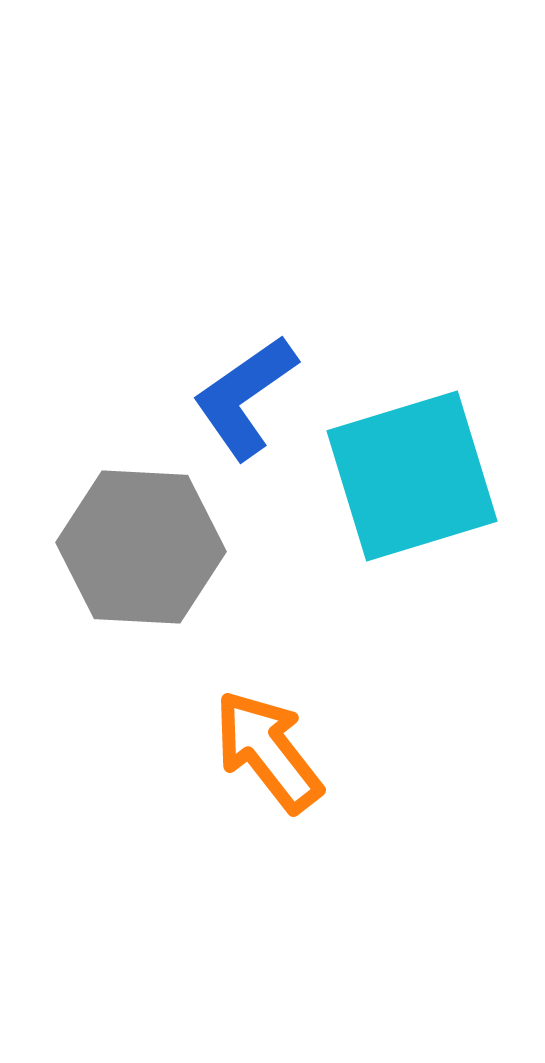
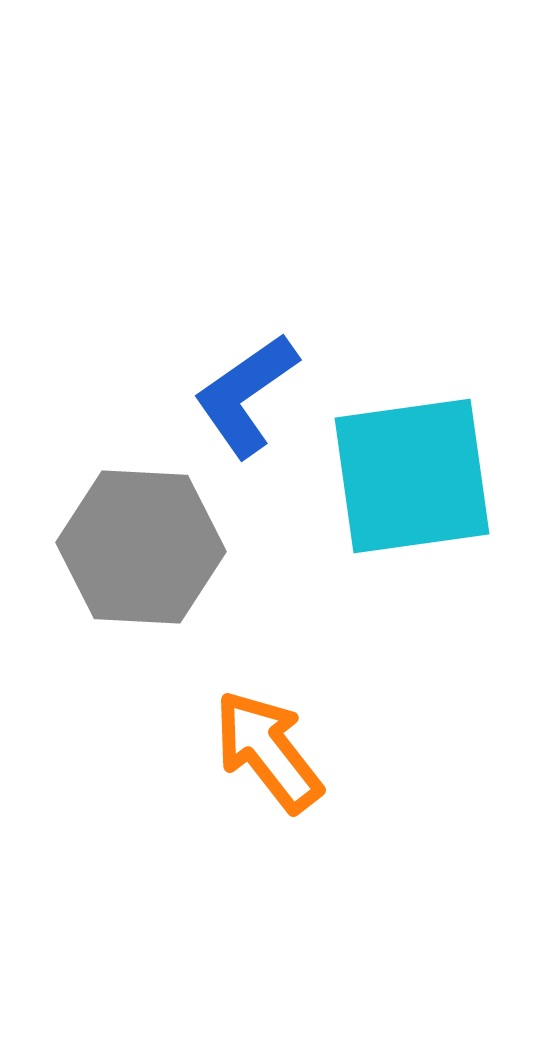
blue L-shape: moved 1 px right, 2 px up
cyan square: rotated 9 degrees clockwise
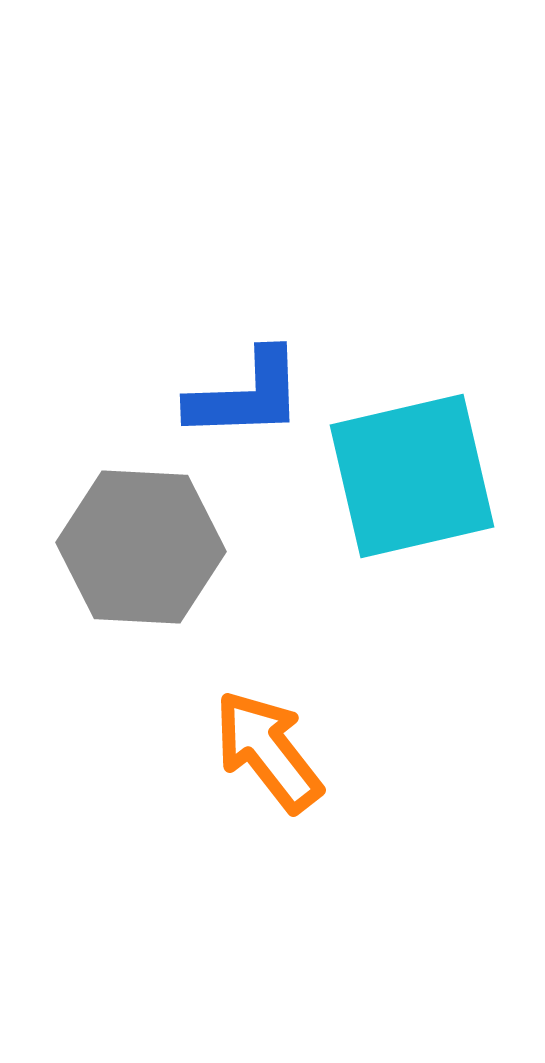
blue L-shape: rotated 147 degrees counterclockwise
cyan square: rotated 5 degrees counterclockwise
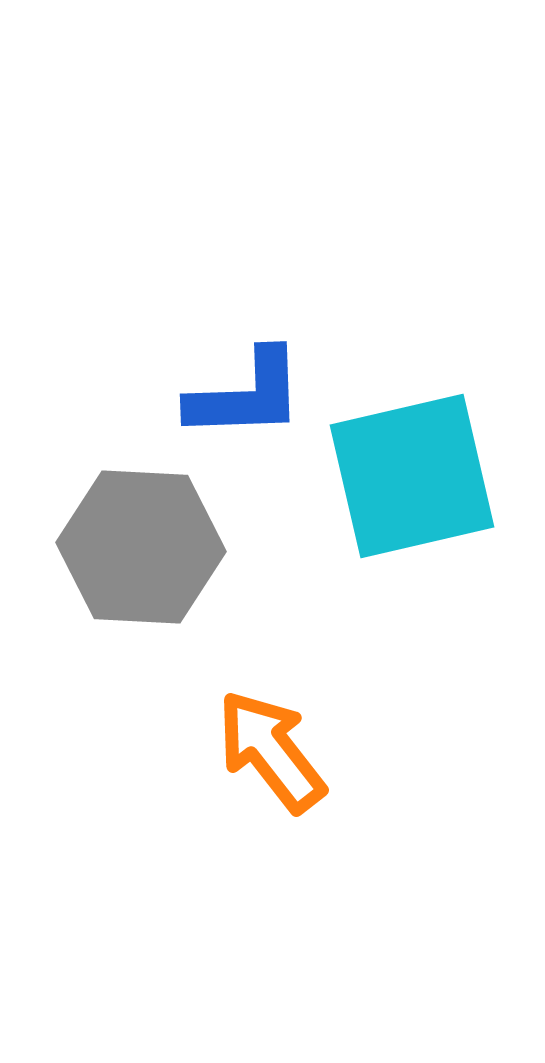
orange arrow: moved 3 px right
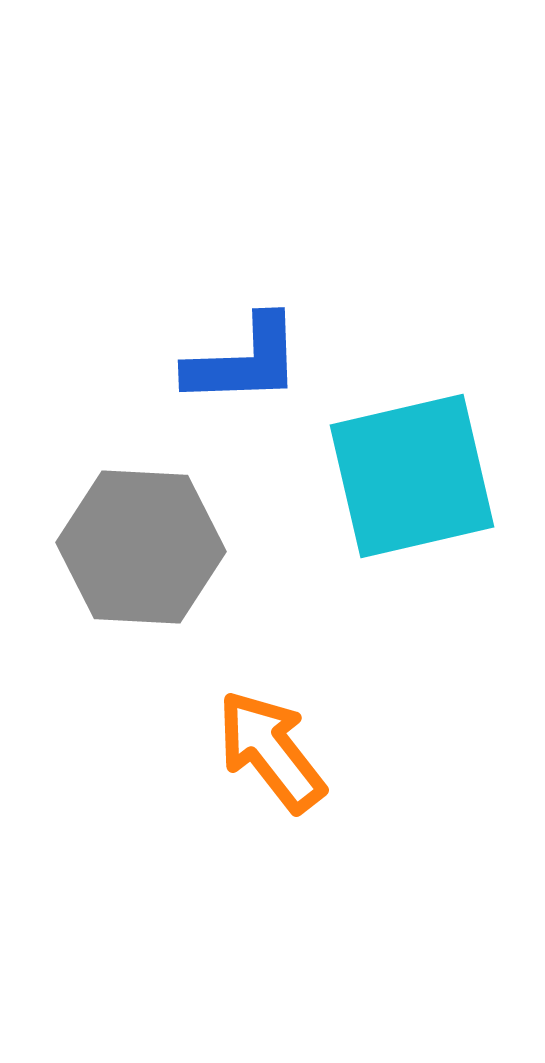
blue L-shape: moved 2 px left, 34 px up
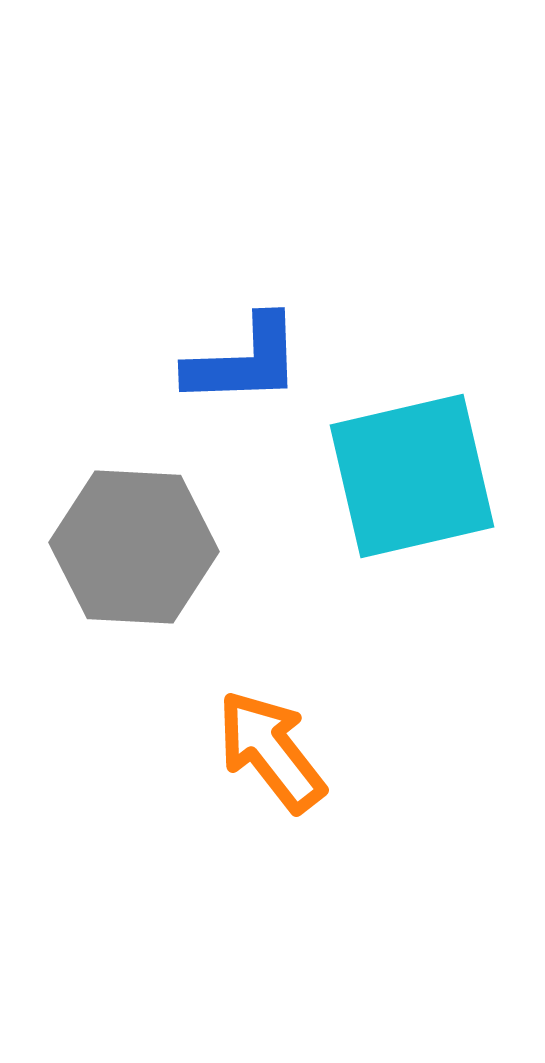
gray hexagon: moved 7 px left
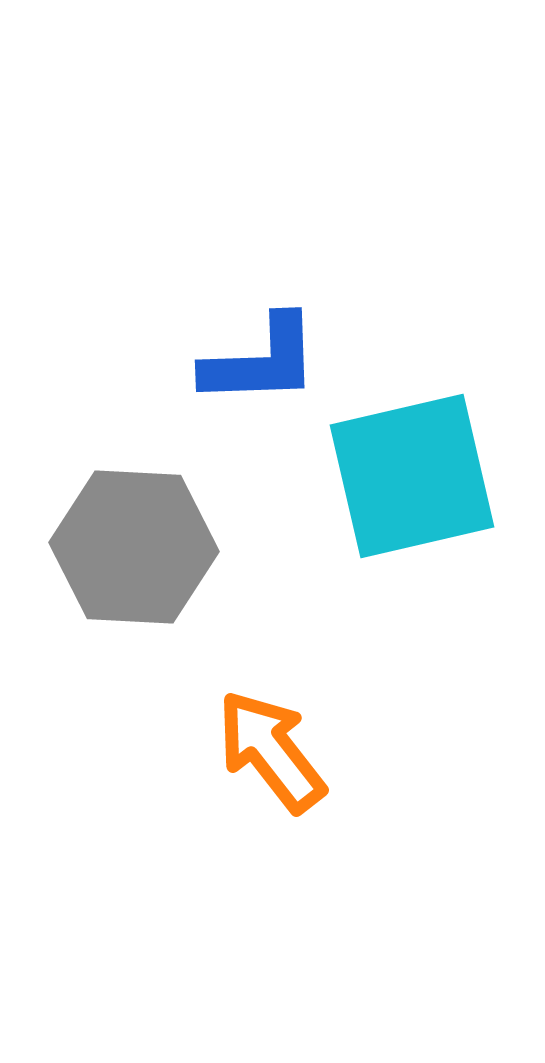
blue L-shape: moved 17 px right
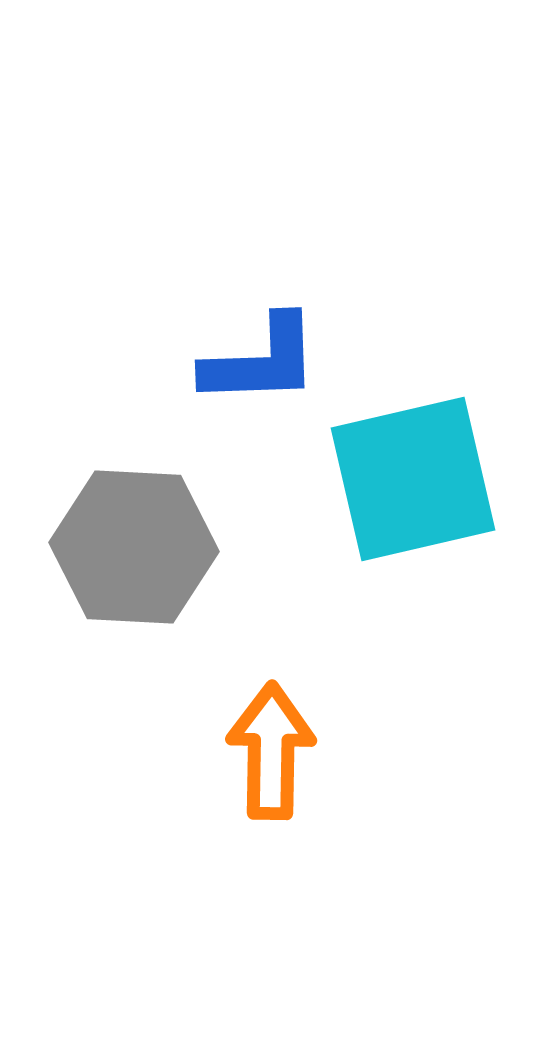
cyan square: moved 1 px right, 3 px down
orange arrow: rotated 39 degrees clockwise
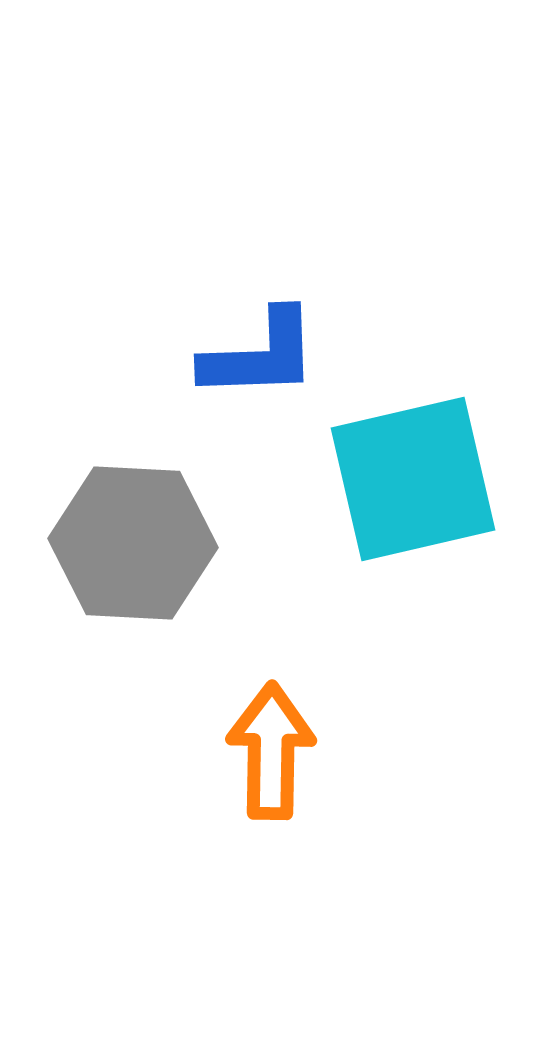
blue L-shape: moved 1 px left, 6 px up
gray hexagon: moved 1 px left, 4 px up
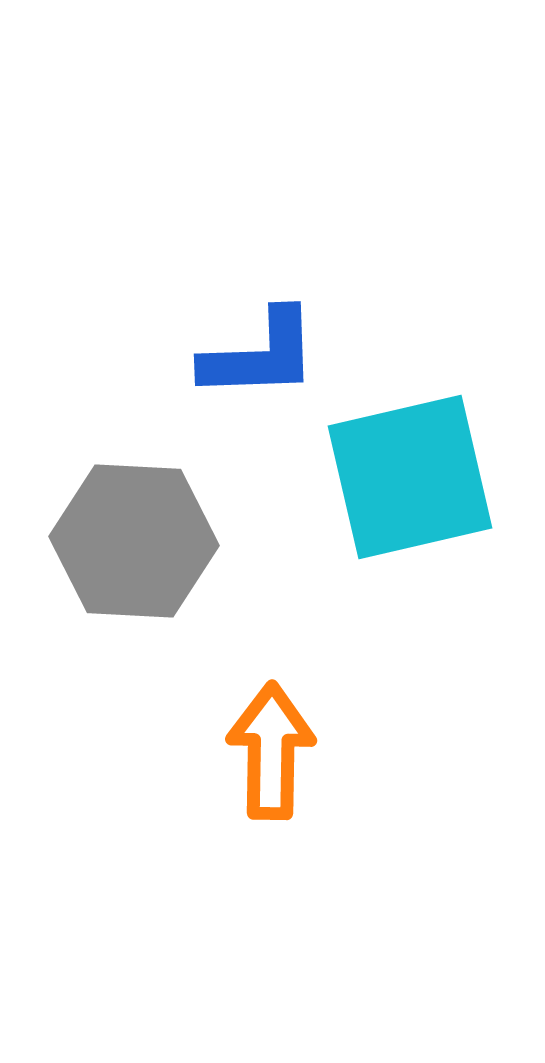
cyan square: moved 3 px left, 2 px up
gray hexagon: moved 1 px right, 2 px up
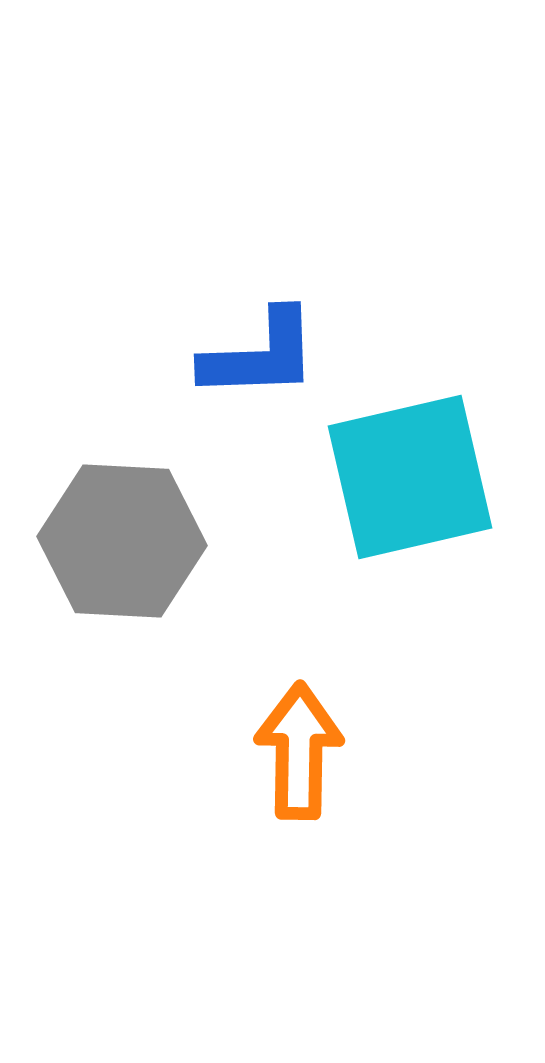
gray hexagon: moved 12 px left
orange arrow: moved 28 px right
